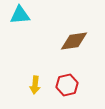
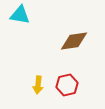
cyan triangle: rotated 15 degrees clockwise
yellow arrow: moved 3 px right
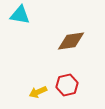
brown diamond: moved 3 px left
yellow arrow: moved 7 px down; rotated 60 degrees clockwise
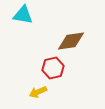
cyan triangle: moved 3 px right
red hexagon: moved 14 px left, 17 px up
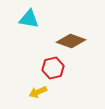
cyan triangle: moved 6 px right, 4 px down
brown diamond: rotated 28 degrees clockwise
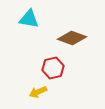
brown diamond: moved 1 px right, 3 px up
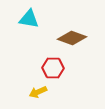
red hexagon: rotated 15 degrees clockwise
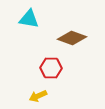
red hexagon: moved 2 px left
yellow arrow: moved 4 px down
